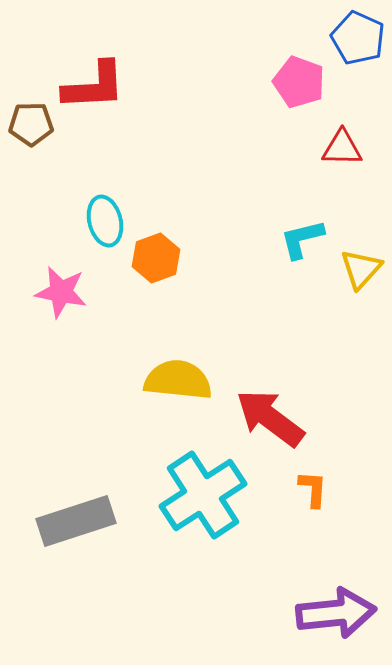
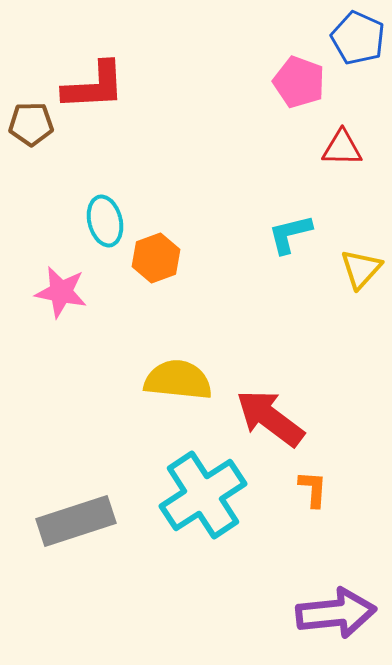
cyan L-shape: moved 12 px left, 5 px up
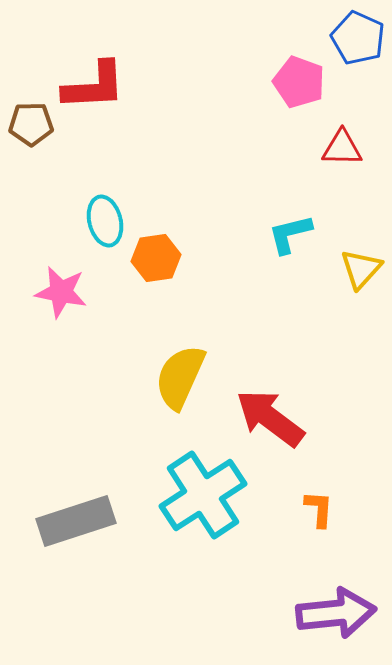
orange hexagon: rotated 12 degrees clockwise
yellow semicircle: moved 2 px right, 3 px up; rotated 72 degrees counterclockwise
orange L-shape: moved 6 px right, 20 px down
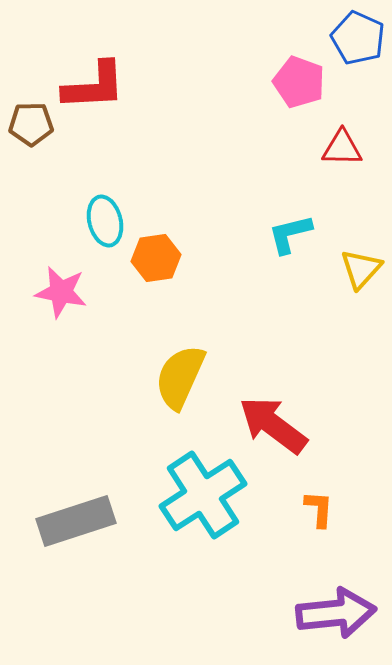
red arrow: moved 3 px right, 7 px down
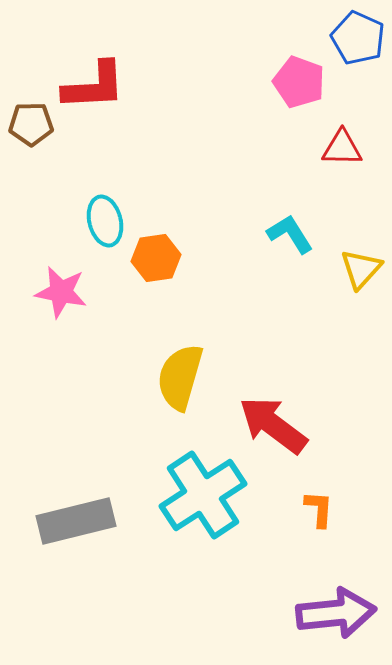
cyan L-shape: rotated 72 degrees clockwise
yellow semicircle: rotated 8 degrees counterclockwise
gray rectangle: rotated 4 degrees clockwise
